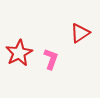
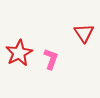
red triangle: moved 4 px right; rotated 30 degrees counterclockwise
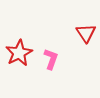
red triangle: moved 2 px right
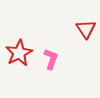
red triangle: moved 4 px up
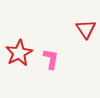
pink L-shape: rotated 10 degrees counterclockwise
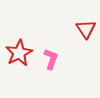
pink L-shape: rotated 10 degrees clockwise
